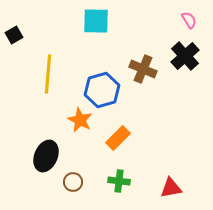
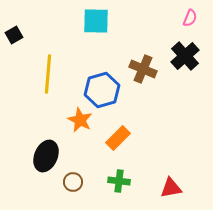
pink semicircle: moved 1 px right, 2 px up; rotated 54 degrees clockwise
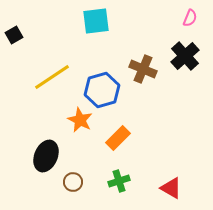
cyan square: rotated 8 degrees counterclockwise
yellow line: moved 4 px right, 3 px down; rotated 51 degrees clockwise
green cross: rotated 25 degrees counterclockwise
red triangle: rotated 40 degrees clockwise
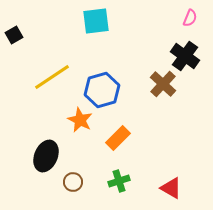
black cross: rotated 12 degrees counterclockwise
brown cross: moved 20 px right, 15 px down; rotated 20 degrees clockwise
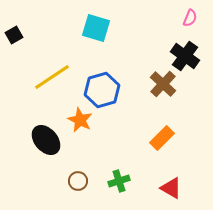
cyan square: moved 7 px down; rotated 24 degrees clockwise
orange rectangle: moved 44 px right
black ellipse: moved 16 px up; rotated 64 degrees counterclockwise
brown circle: moved 5 px right, 1 px up
